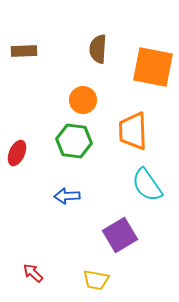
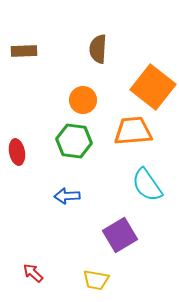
orange square: moved 20 px down; rotated 27 degrees clockwise
orange trapezoid: rotated 87 degrees clockwise
red ellipse: moved 1 px up; rotated 35 degrees counterclockwise
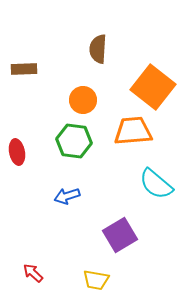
brown rectangle: moved 18 px down
cyan semicircle: moved 9 px right, 1 px up; rotated 15 degrees counterclockwise
blue arrow: rotated 15 degrees counterclockwise
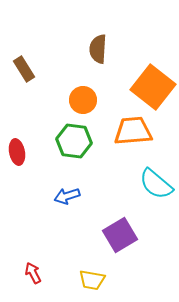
brown rectangle: rotated 60 degrees clockwise
red arrow: rotated 20 degrees clockwise
yellow trapezoid: moved 4 px left
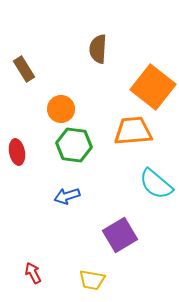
orange circle: moved 22 px left, 9 px down
green hexagon: moved 4 px down
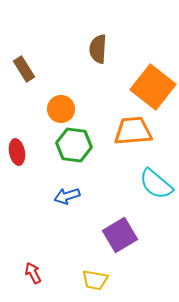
yellow trapezoid: moved 3 px right
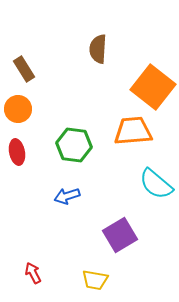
orange circle: moved 43 px left
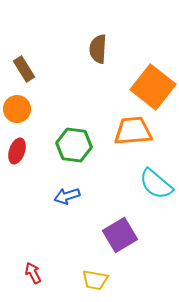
orange circle: moved 1 px left
red ellipse: moved 1 px up; rotated 30 degrees clockwise
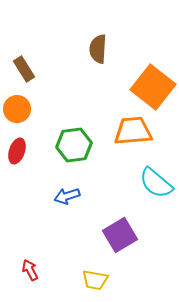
green hexagon: rotated 16 degrees counterclockwise
cyan semicircle: moved 1 px up
red arrow: moved 3 px left, 3 px up
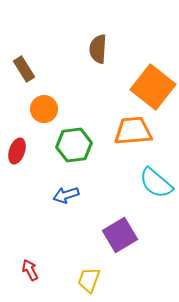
orange circle: moved 27 px right
blue arrow: moved 1 px left, 1 px up
yellow trapezoid: moved 6 px left; rotated 100 degrees clockwise
